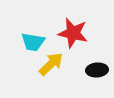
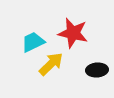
cyan trapezoid: rotated 145 degrees clockwise
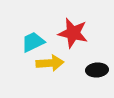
yellow arrow: moved 1 px left, 1 px up; rotated 40 degrees clockwise
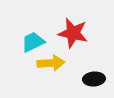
yellow arrow: moved 1 px right
black ellipse: moved 3 px left, 9 px down
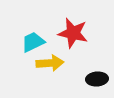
yellow arrow: moved 1 px left
black ellipse: moved 3 px right
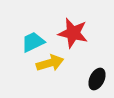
yellow arrow: rotated 12 degrees counterclockwise
black ellipse: rotated 60 degrees counterclockwise
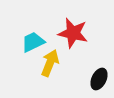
yellow arrow: rotated 52 degrees counterclockwise
black ellipse: moved 2 px right
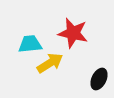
cyan trapezoid: moved 3 px left, 2 px down; rotated 20 degrees clockwise
yellow arrow: rotated 36 degrees clockwise
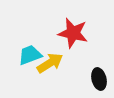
cyan trapezoid: moved 11 px down; rotated 15 degrees counterclockwise
black ellipse: rotated 40 degrees counterclockwise
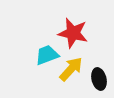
cyan trapezoid: moved 17 px right
yellow arrow: moved 21 px right, 6 px down; rotated 16 degrees counterclockwise
